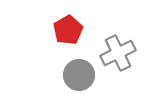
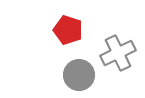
red pentagon: rotated 24 degrees counterclockwise
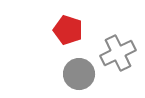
gray circle: moved 1 px up
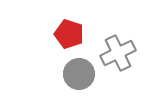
red pentagon: moved 1 px right, 4 px down
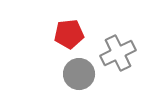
red pentagon: rotated 24 degrees counterclockwise
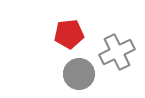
gray cross: moved 1 px left, 1 px up
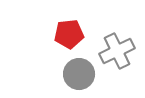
gray cross: moved 1 px up
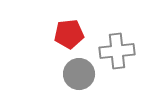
gray cross: rotated 20 degrees clockwise
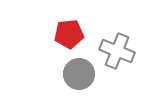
gray cross: rotated 28 degrees clockwise
